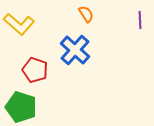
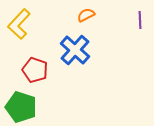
orange semicircle: moved 1 px down; rotated 84 degrees counterclockwise
yellow L-shape: rotated 92 degrees clockwise
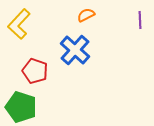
red pentagon: moved 1 px down
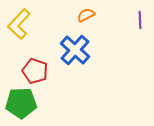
green pentagon: moved 4 px up; rotated 20 degrees counterclockwise
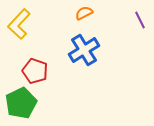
orange semicircle: moved 2 px left, 2 px up
purple line: rotated 24 degrees counterclockwise
blue cross: moved 9 px right; rotated 16 degrees clockwise
green pentagon: rotated 24 degrees counterclockwise
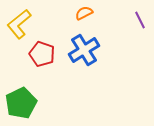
yellow L-shape: rotated 8 degrees clockwise
red pentagon: moved 7 px right, 17 px up
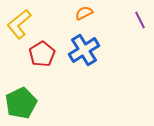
red pentagon: rotated 20 degrees clockwise
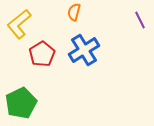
orange semicircle: moved 10 px left, 1 px up; rotated 48 degrees counterclockwise
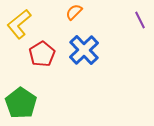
orange semicircle: rotated 30 degrees clockwise
blue cross: rotated 12 degrees counterclockwise
green pentagon: rotated 12 degrees counterclockwise
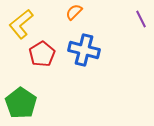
purple line: moved 1 px right, 1 px up
yellow L-shape: moved 2 px right
blue cross: rotated 32 degrees counterclockwise
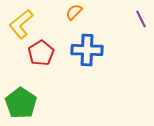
blue cross: moved 3 px right; rotated 12 degrees counterclockwise
red pentagon: moved 1 px left, 1 px up
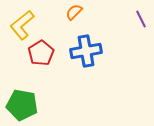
yellow L-shape: moved 1 px right, 1 px down
blue cross: moved 1 px left, 1 px down; rotated 12 degrees counterclockwise
green pentagon: moved 1 px right, 2 px down; rotated 24 degrees counterclockwise
